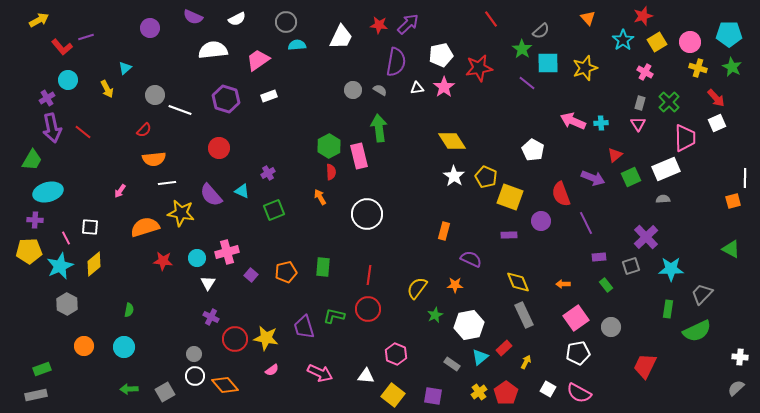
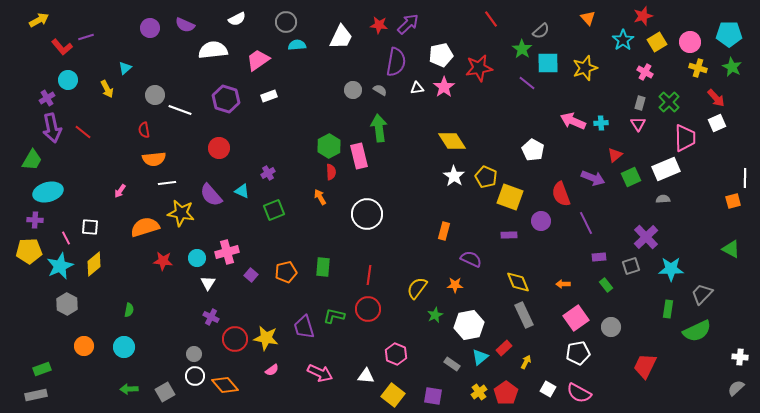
purple semicircle at (193, 17): moved 8 px left, 8 px down
red semicircle at (144, 130): rotated 126 degrees clockwise
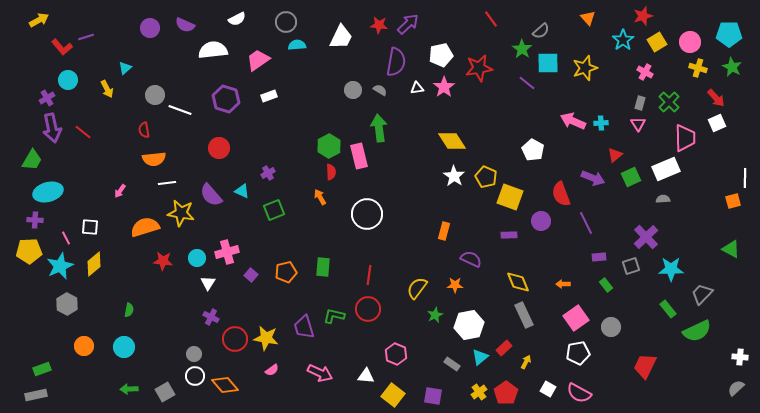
green rectangle at (668, 309): rotated 48 degrees counterclockwise
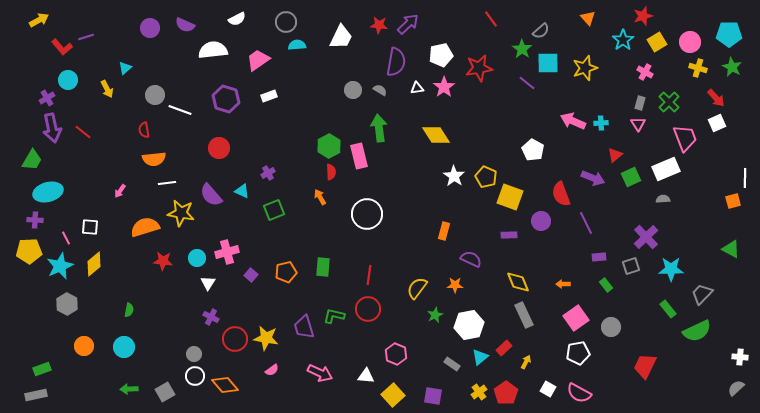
pink trapezoid at (685, 138): rotated 20 degrees counterclockwise
yellow diamond at (452, 141): moved 16 px left, 6 px up
yellow square at (393, 395): rotated 10 degrees clockwise
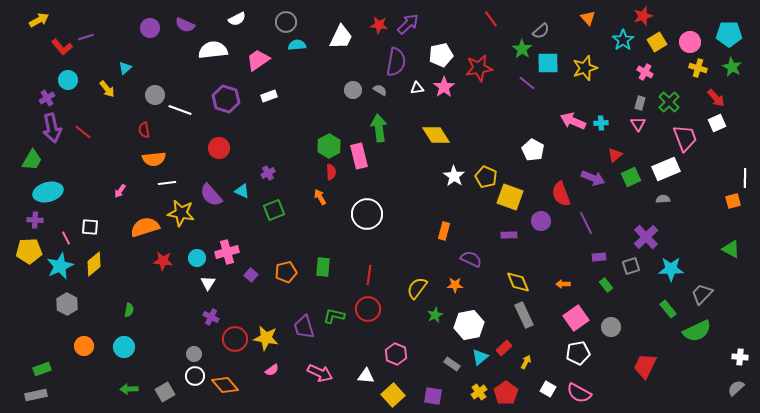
yellow arrow at (107, 89): rotated 12 degrees counterclockwise
